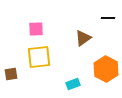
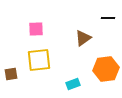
yellow square: moved 3 px down
orange hexagon: rotated 25 degrees clockwise
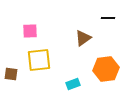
pink square: moved 6 px left, 2 px down
brown square: rotated 16 degrees clockwise
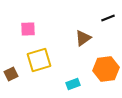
black line: rotated 24 degrees counterclockwise
pink square: moved 2 px left, 2 px up
yellow square: rotated 10 degrees counterclockwise
brown square: rotated 32 degrees counterclockwise
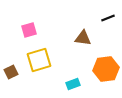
pink square: moved 1 px right, 1 px down; rotated 14 degrees counterclockwise
brown triangle: rotated 42 degrees clockwise
brown square: moved 2 px up
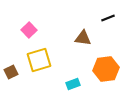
pink square: rotated 28 degrees counterclockwise
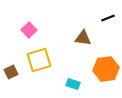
cyan rectangle: rotated 40 degrees clockwise
